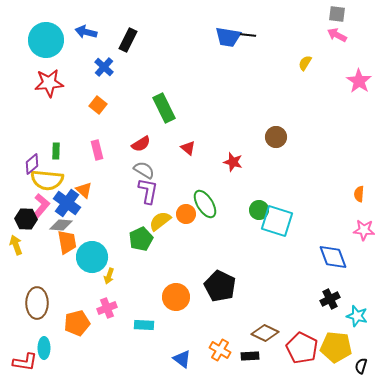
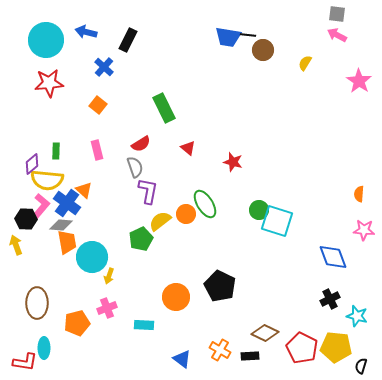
brown circle at (276, 137): moved 13 px left, 87 px up
gray semicircle at (144, 170): moved 9 px left, 3 px up; rotated 40 degrees clockwise
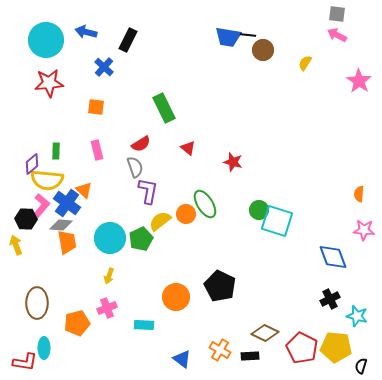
orange square at (98, 105): moved 2 px left, 2 px down; rotated 30 degrees counterclockwise
cyan circle at (92, 257): moved 18 px right, 19 px up
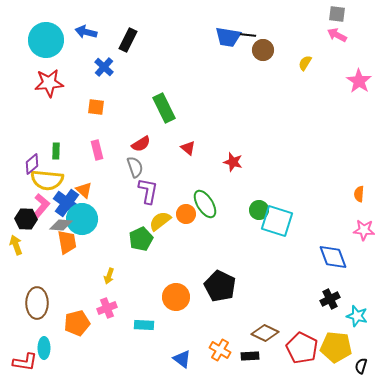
cyan circle at (110, 238): moved 28 px left, 19 px up
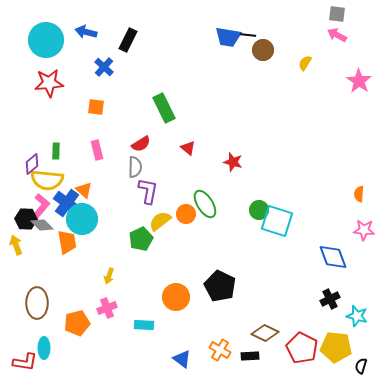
gray semicircle at (135, 167): rotated 20 degrees clockwise
gray diamond at (61, 225): moved 19 px left; rotated 40 degrees clockwise
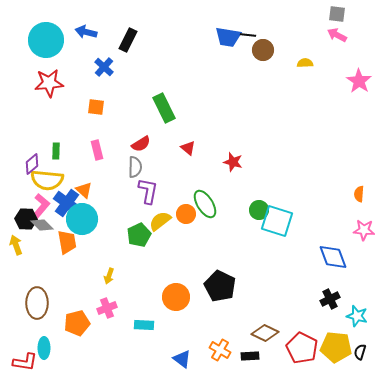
yellow semicircle at (305, 63): rotated 56 degrees clockwise
green pentagon at (141, 239): moved 2 px left, 4 px up
black semicircle at (361, 366): moved 1 px left, 14 px up
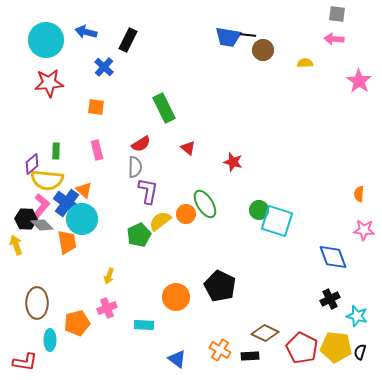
pink arrow at (337, 35): moved 3 px left, 4 px down; rotated 24 degrees counterclockwise
cyan ellipse at (44, 348): moved 6 px right, 8 px up
blue triangle at (182, 359): moved 5 px left
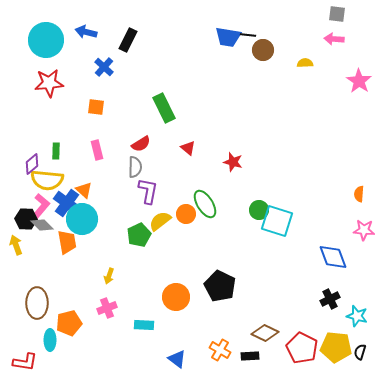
orange pentagon at (77, 323): moved 8 px left
